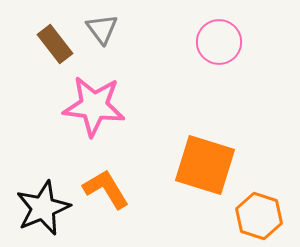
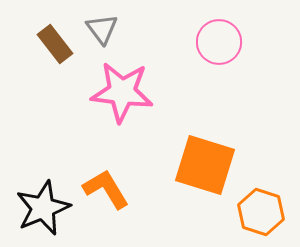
pink star: moved 28 px right, 14 px up
orange hexagon: moved 2 px right, 4 px up
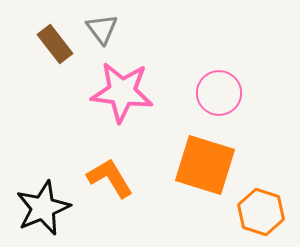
pink circle: moved 51 px down
orange L-shape: moved 4 px right, 11 px up
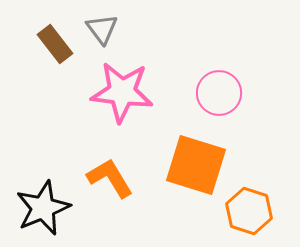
orange square: moved 9 px left
orange hexagon: moved 12 px left, 1 px up
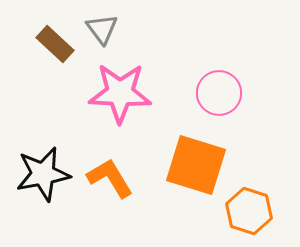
brown rectangle: rotated 9 degrees counterclockwise
pink star: moved 2 px left, 1 px down; rotated 4 degrees counterclockwise
black star: moved 34 px up; rotated 12 degrees clockwise
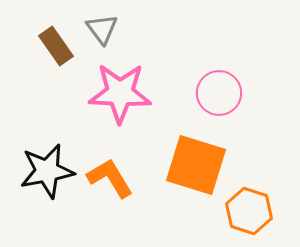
brown rectangle: moved 1 px right, 2 px down; rotated 12 degrees clockwise
black star: moved 4 px right, 3 px up
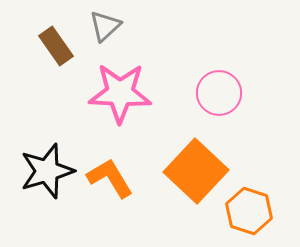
gray triangle: moved 3 px right, 3 px up; rotated 24 degrees clockwise
orange square: moved 6 px down; rotated 26 degrees clockwise
black star: rotated 6 degrees counterclockwise
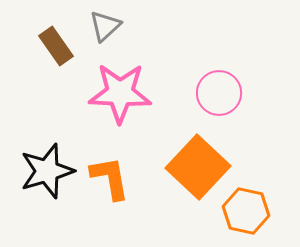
orange square: moved 2 px right, 4 px up
orange L-shape: rotated 21 degrees clockwise
orange hexagon: moved 3 px left; rotated 6 degrees counterclockwise
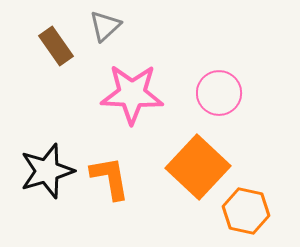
pink star: moved 12 px right, 1 px down
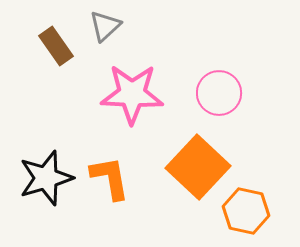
black star: moved 1 px left, 7 px down
